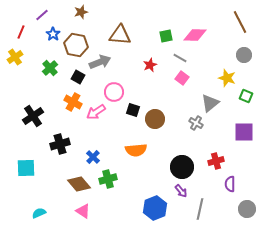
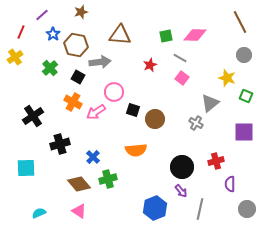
gray arrow at (100, 62): rotated 15 degrees clockwise
pink triangle at (83, 211): moved 4 px left
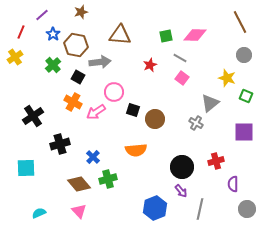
green cross at (50, 68): moved 3 px right, 3 px up
purple semicircle at (230, 184): moved 3 px right
pink triangle at (79, 211): rotated 14 degrees clockwise
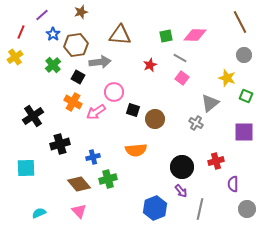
brown hexagon at (76, 45): rotated 20 degrees counterclockwise
blue cross at (93, 157): rotated 32 degrees clockwise
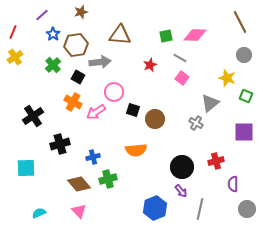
red line at (21, 32): moved 8 px left
